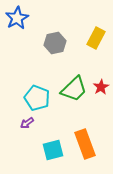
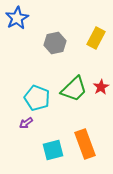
purple arrow: moved 1 px left
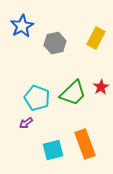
blue star: moved 5 px right, 8 px down
green trapezoid: moved 1 px left, 4 px down
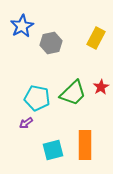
gray hexagon: moved 4 px left
cyan pentagon: rotated 10 degrees counterclockwise
orange rectangle: moved 1 px down; rotated 20 degrees clockwise
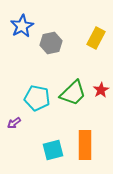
red star: moved 3 px down
purple arrow: moved 12 px left
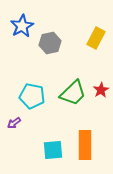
gray hexagon: moved 1 px left
cyan pentagon: moved 5 px left, 2 px up
cyan square: rotated 10 degrees clockwise
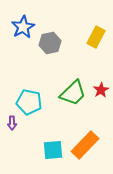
blue star: moved 1 px right, 1 px down
yellow rectangle: moved 1 px up
cyan pentagon: moved 3 px left, 6 px down
purple arrow: moved 2 px left; rotated 56 degrees counterclockwise
orange rectangle: rotated 44 degrees clockwise
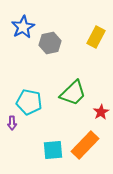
red star: moved 22 px down
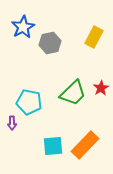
yellow rectangle: moved 2 px left
red star: moved 24 px up
cyan square: moved 4 px up
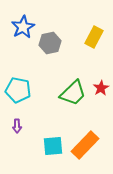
cyan pentagon: moved 11 px left, 12 px up
purple arrow: moved 5 px right, 3 px down
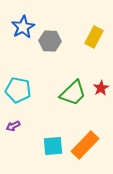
gray hexagon: moved 2 px up; rotated 15 degrees clockwise
purple arrow: moved 4 px left; rotated 64 degrees clockwise
